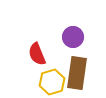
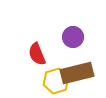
brown rectangle: rotated 68 degrees clockwise
yellow hexagon: moved 4 px right, 1 px up
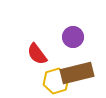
red semicircle: rotated 15 degrees counterclockwise
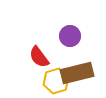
purple circle: moved 3 px left, 1 px up
red semicircle: moved 2 px right, 3 px down
